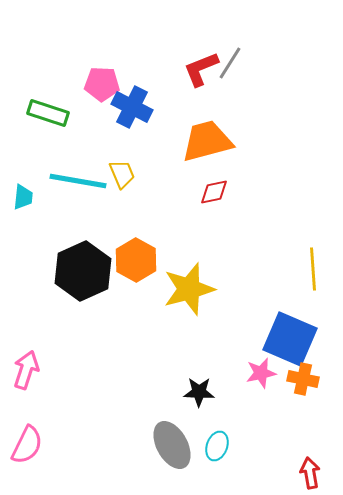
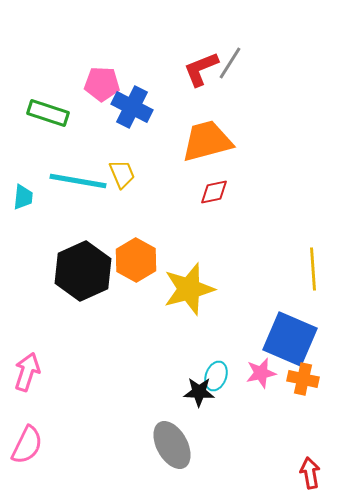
pink arrow: moved 1 px right, 2 px down
cyan ellipse: moved 1 px left, 70 px up
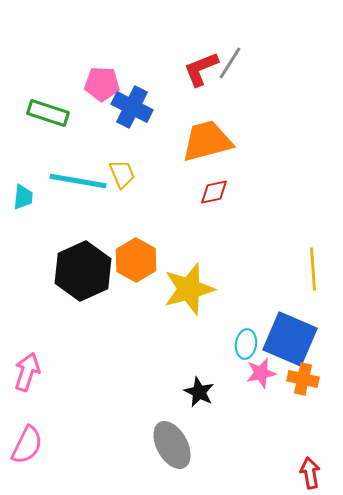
cyan ellipse: moved 30 px right, 32 px up; rotated 12 degrees counterclockwise
black star: rotated 24 degrees clockwise
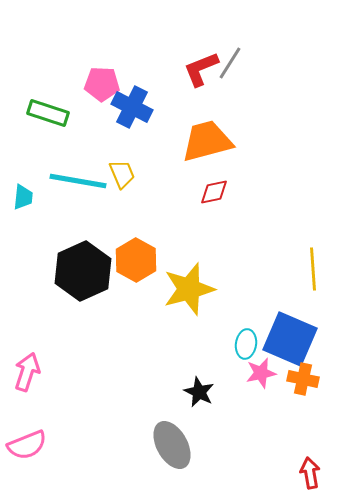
pink semicircle: rotated 42 degrees clockwise
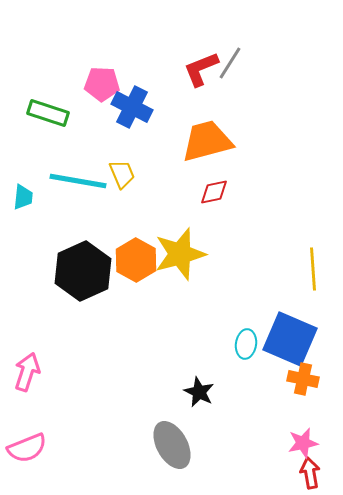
yellow star: moved 9 px left, 35 px up
pink star: moved 42 px right, 70 px down
pink semicircle: moved 3 px down
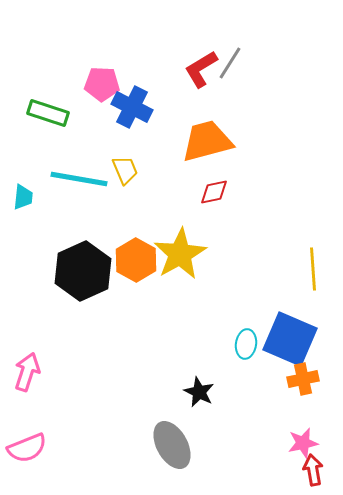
red L-shape: rotated 9 degrees counterclockwise
yellow trapezoid: moved 3 px right, 4 px up
cyan line: moved 1 px right, 2 px up
yellow star: rotated 14 degrees counterclockwise
orange cross: rotated 24 degrees counterclockwise
red arrow: moved 3 px right, 3 px up
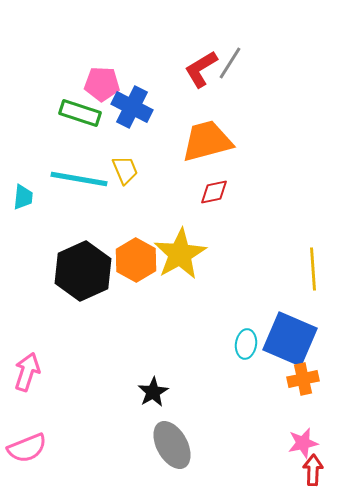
green rectangle: moved 32 px right
black star: moved 46 px left; rotated 16 degrees clockwise
red arrow: rotated 12 degrees clockwise
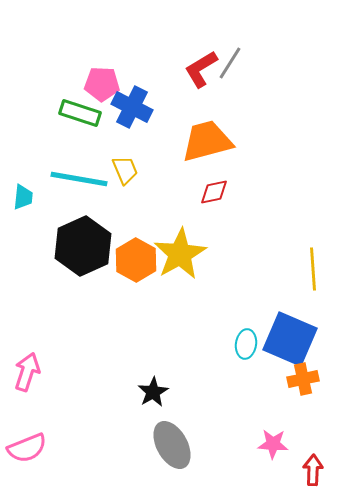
black hexagon: moved 25 px up
pink star: moved 30 px left, 1 px down; rotated 16 degrees clockwise
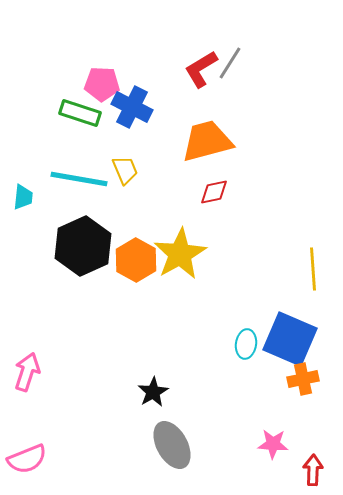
pink semicircle: moved 11 px down
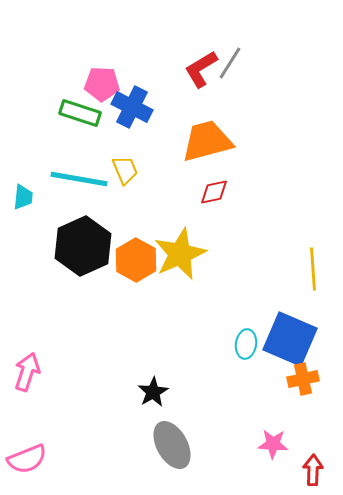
yellow star: rotated 6 degrees clockwise
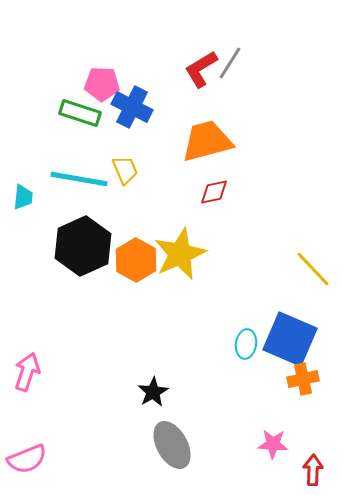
yellow line: rotated 39 degrees counterclockwise
